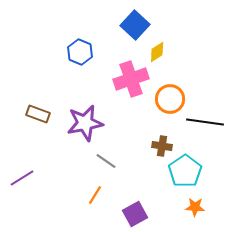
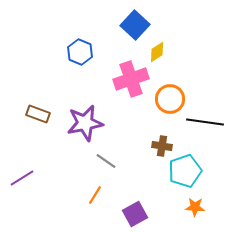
cyan pentagon: rotated 16 degrees clockwise
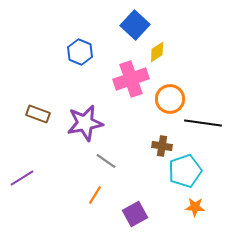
black line: moved 2 px left, 1 px down
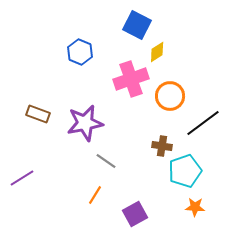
blue square: moved 2 px right; rotated 16 degrees counterclockwise
orange circle: moved 3 px up
black line: rotated 45 degrees counterclockwise
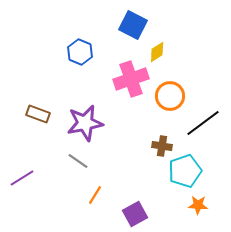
blue square: moved 4 px left
gray line: moved 28 px left
orange star: moved 3 px right, 2 px up
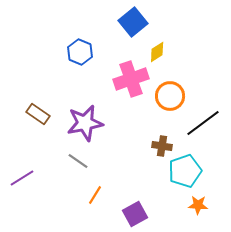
blue square: moved 3 px up; rotated 24 degrees clockwise
brown rectangle: rotated 15 degrees clockwise
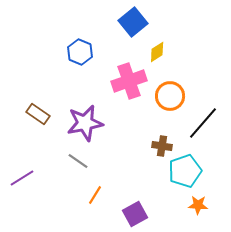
pink cross: moved 2 px left, 2 px down
black line: rotated 12 degrees counterclockwise
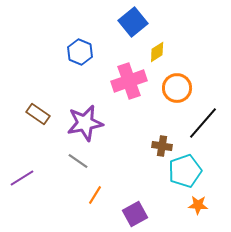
orange circle: moved 7 px right, 8 px up
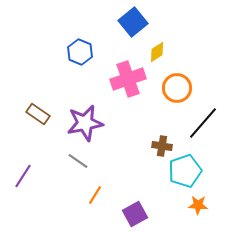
pink cross: moved 1 px left, 2 px up
purple line: moved 1 px right, 2 px up; rotated 25 degrees counterclockwise
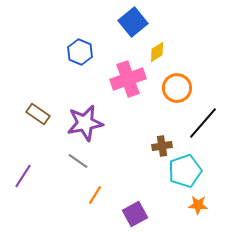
brown cross: rotated 18 degrees counterclockwise
